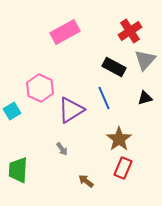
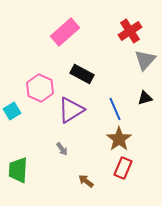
pink rectangle: rotated 12 degrees counterclockwise
black rectangle: moved 32 px left, 7 px down
blue line: moved 11 px right, 11 px down
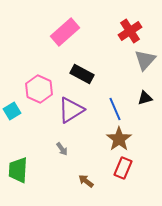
pink hexagon: moved 1 px left, 1 px down
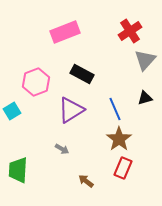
pink rectangle: rotated 20 degrees clockwise
pink hexagon: moved 3 px left, 7 px up; rotated 16 degrees clockwise
gray arrow: rotated 24 degrees counterclockwise
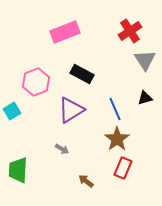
gray triangle: rotated 15 degrees counterclockwise
brown star: moved 2 px left
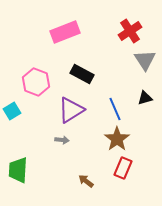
pink hexagon: rotated 20 degrees counterclockwise
gray arrow: moved 9 px up; rotated 24 degrees counterclockwise
